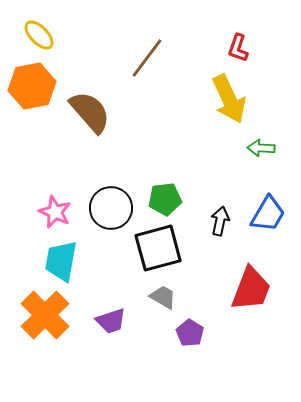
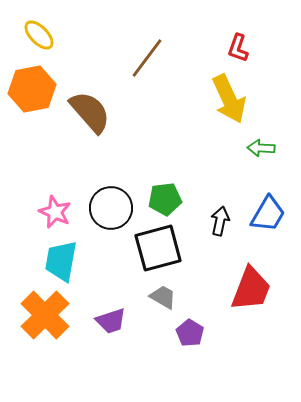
orange hexagon: moved 3 px down
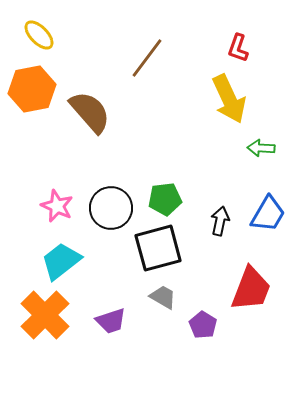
pink star: moved 2 px right, 6 px up
cyan trapezoid: rotated 42 degrees clockwise
purple pentagon: moved 13 px right, 8 px up
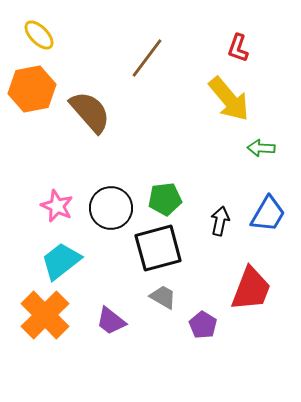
yellow arrow: rotated 15 degrees counterclockwise
purple trapezoid: rotated 56 degrees clockwise
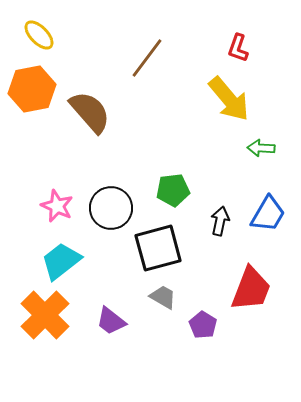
green pentagon: moved 8 px right, 9 px up
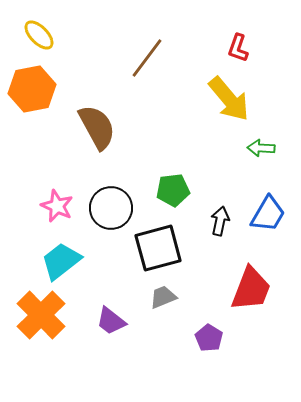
brown semicircle: moved 7 px right, 15 px down; rotated 12 degrees clockwise
gray trapezoid: rotated 52 degrees counterclockwise
orange cross: moved 4 px left
purple pentagon: moved 6 px right, 13 px down
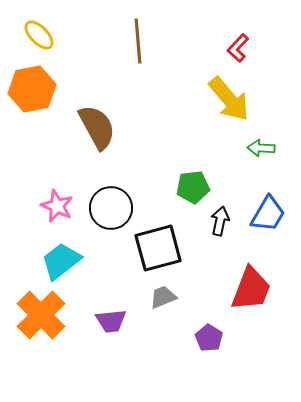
red L-shape: rotated 24 degrees clockwise
brown line: moved 9 px left, 17 px up; rotated 42 degrees counterclockwise
green pentagon: moved 20 px right, 3 px up
purple trapezoid: rotated 44 degrees counterclockwise
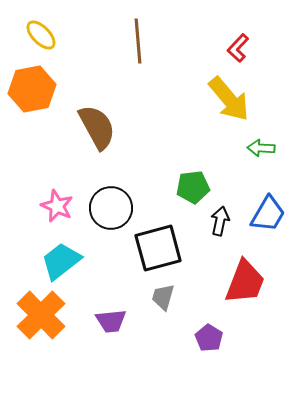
yellow ellipse: moved 2 px right
red trapezoid: moved 6 px left, 7 px up
gray trapezoid: rotated 52 degrees counterclockwise
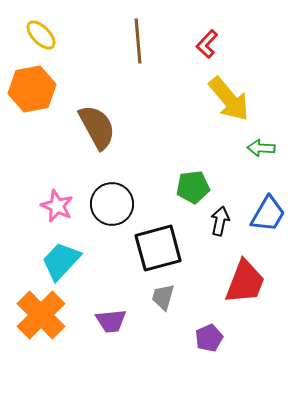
red L-shape: moved 31 px left, 4 px up
black circle: moved 1 px right, 4 px up
cyan trapezoid: rotated 9 degrees counterclockwise
purple pentagon: rotated 16 degrees clockwise
